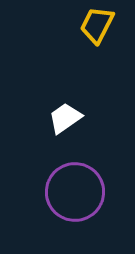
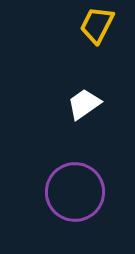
white trapezoid: moved 19 px right, 14 px up
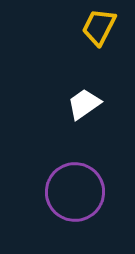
yellow trapezoid: moved 2 px right, 2 px down
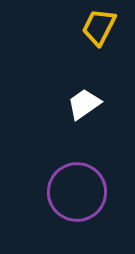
purple circle: moved 2 px right
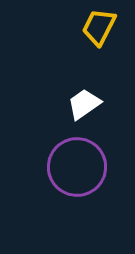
purple circle: moved 25 px up
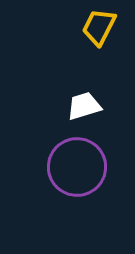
white trapezoid: moved 2 px down; rotated 18 degrees clockwise
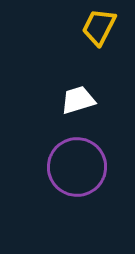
white trapezoid: moved 6 px left, 6 px up
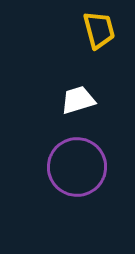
yellow trapezoid: moved 3 px down; rotated 138 degrees clockwise
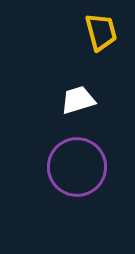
yellow trapezoid: moved 2 px right, 2 px down
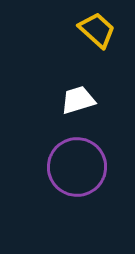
yellow trapezoid: moved 4 px left, 2 px up; rotated 33 degrees counterclockwise
